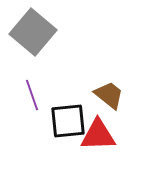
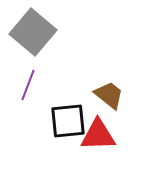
purple line: moved 4 px left, 10 px up; rotated 40 degrees clockwise
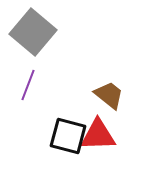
black square: moved 15 px down; rotated 21 degrees clockwise
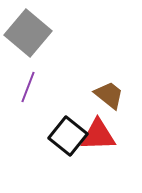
gray square: moved 5 px left, 1 px down
purple line: moved 2 px down
black square: rotated 24 degrees clockwise
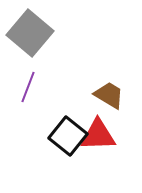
gray square: moved 2 px right
brown trapezoid: rotated 8 degrees counterclockwise
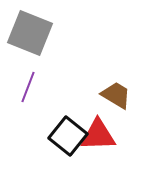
gray square: rotated 18 degrees counterclockwise
brown trapezoid: moved 7 px right
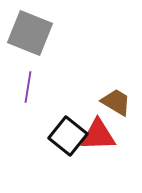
purple line: rotated 12 degrees counterclockwise
brown trapezoid: moved 7 px down
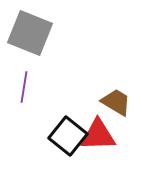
purple line: moved 4 px left
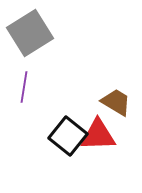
gray square: rotated 36 degrees clockwise
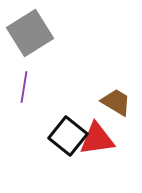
red triangle: moved 1 px left, 4 px down; rotated 6 degrees counterclockwise
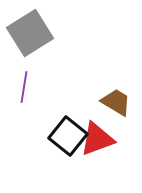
red triangle: rotated 12 degrees counterclockwise
